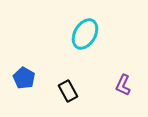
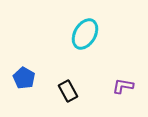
purple L-shape: moved 1 px down; rotated 75 degrees clockwise
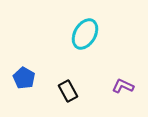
purple L-shape: rotated 15 degrees clockwise
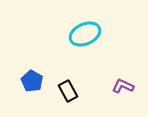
cyan ellipse: rotated 36 degrees clockwise
blue pentagon: moved 8 px right, 3 px down
